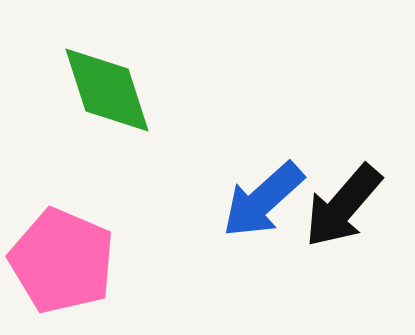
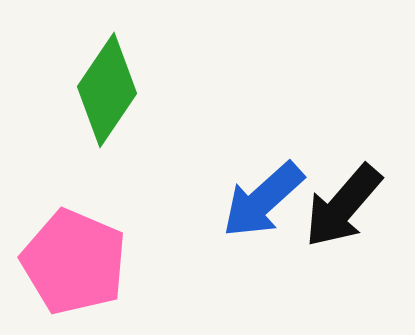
green diamond: rotated 52 degrees clockwise
pink pentagon: moved 12 px right, 1 px down
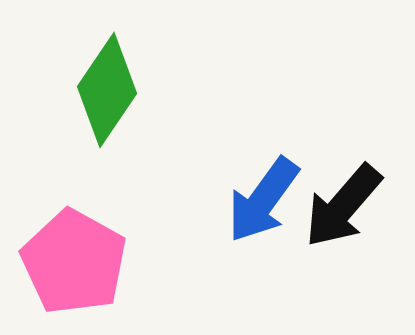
blue arrow: rotated 12 degrees counterclockwise
pink pentagon: rotated 6 degrees clockwise
